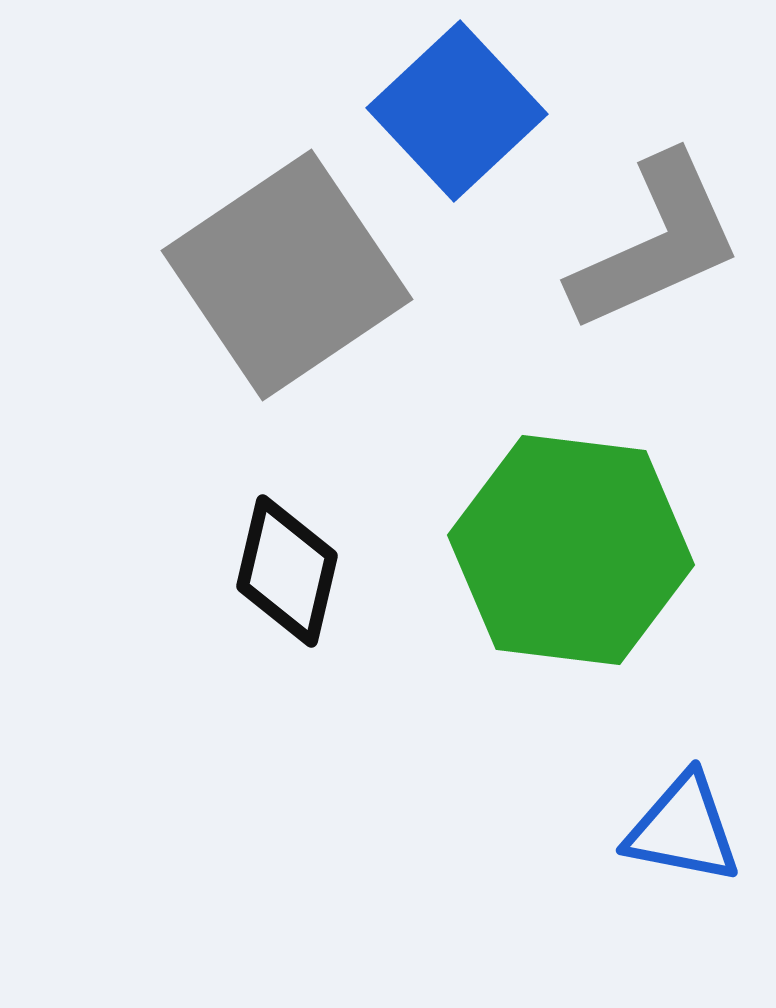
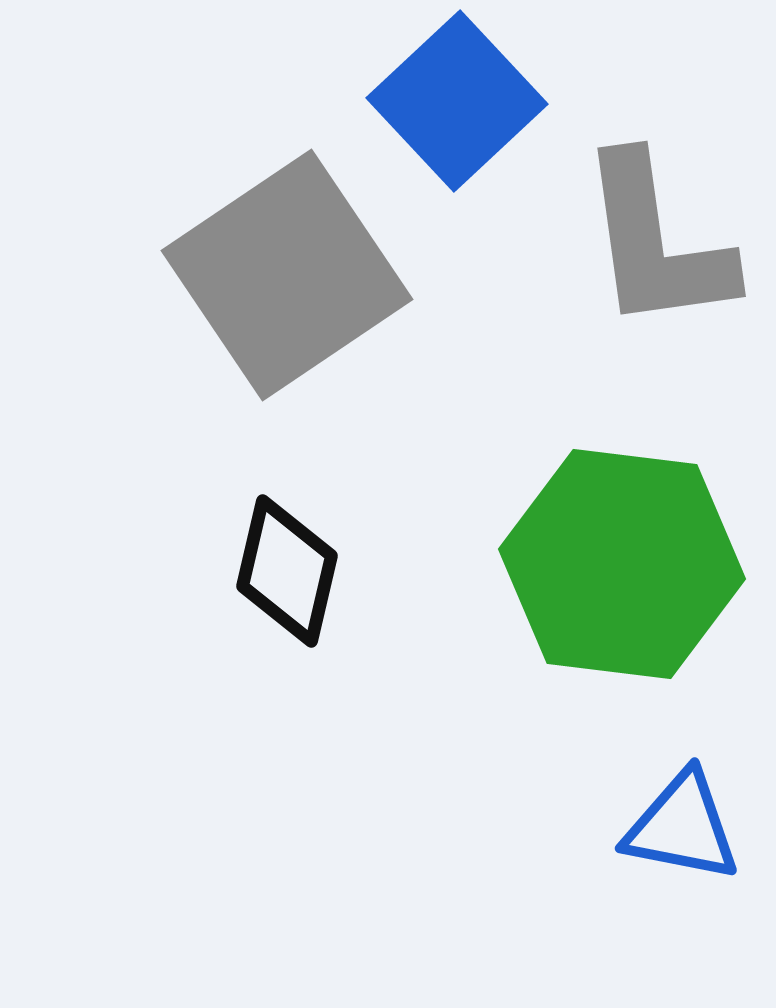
blue square: moved 10 px up
gray L-shape: rotated 106 degrees clockwise
green hexagon: moved 51 px right, 14 px down
blue triangle: moved 1 px left, 2 px up
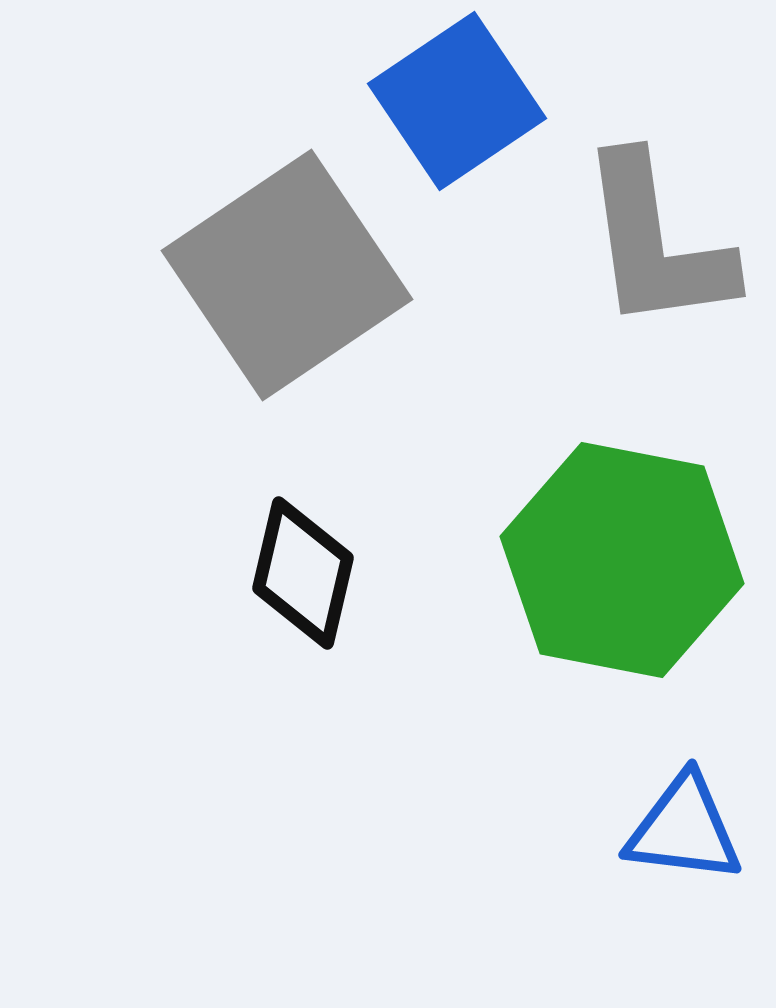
blue square: rotated 9 degrees clockwise
green hexagon: moved 4 px up; rotated 4 degrees clockwise
black diamond: moved 16 px right, 2 px down
blue triangle: moved 2 px right, 2 px down; rotated 4 degrees counterclockwise
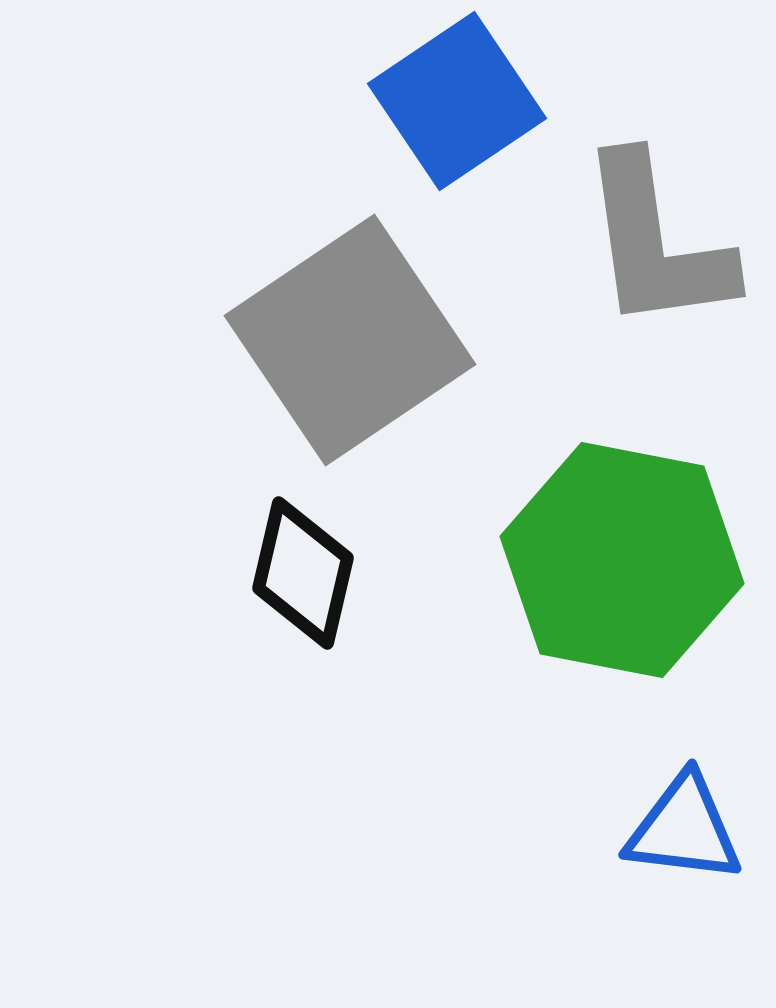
gray square: moved 63 px right, 65 px down
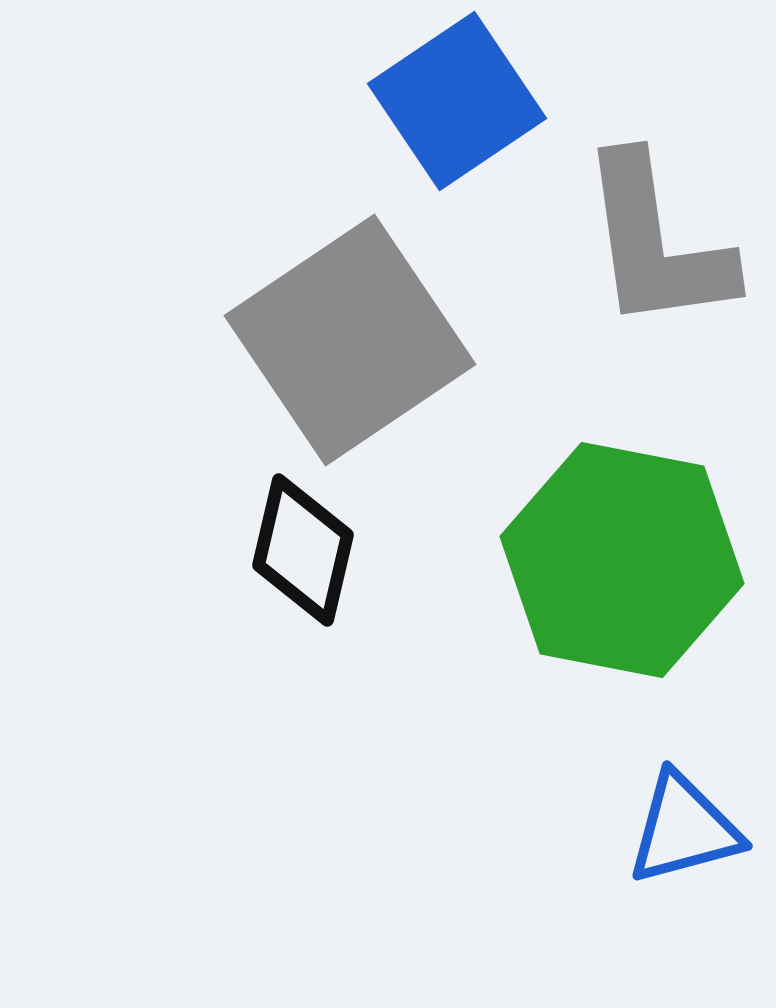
black diamond: moved 23 px up
blue triangle: rotated 22 degrees counterclockwise
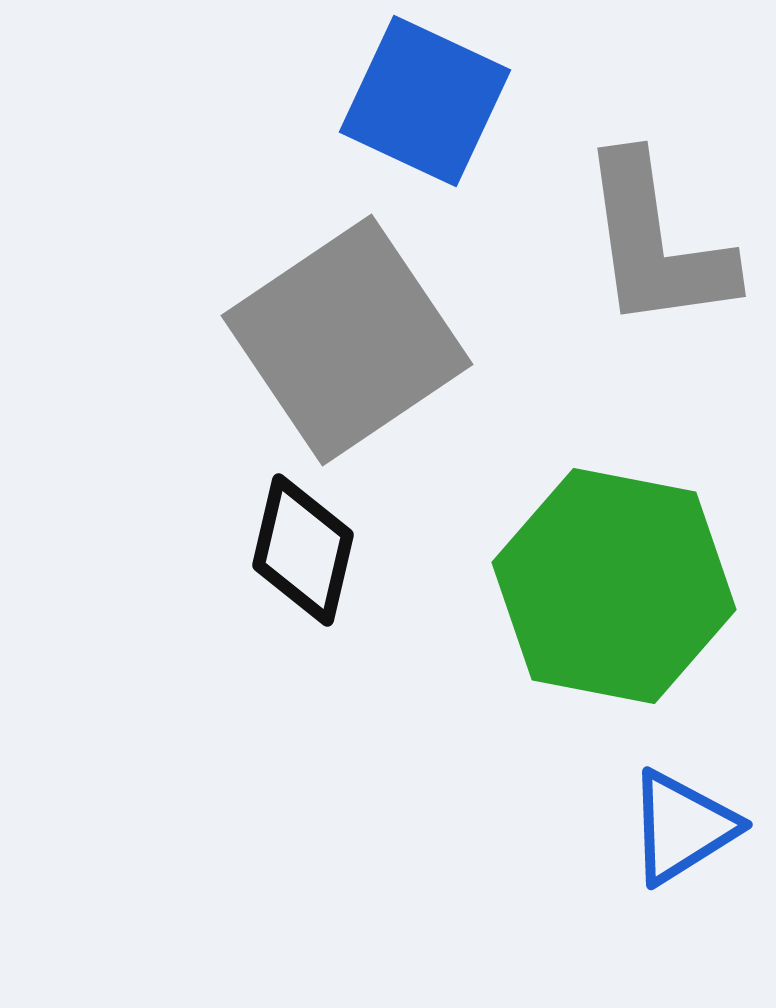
blue square: moved 32 px left; rotated 31 degrees counterclockwise
gray square: moved 3 px left
green hexagon: moved 8 px left, 26 px down
blue triangle: moved 2 px left, 2 px up; rotated 17 degrees counterclockwise
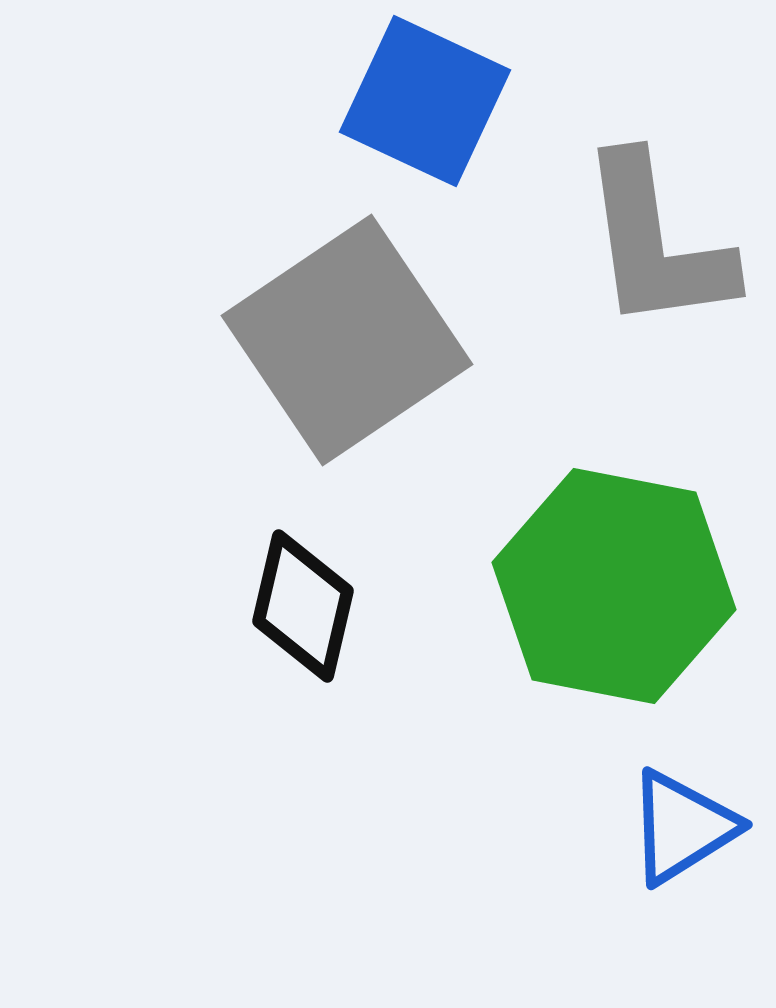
black diamond: moved 56 px down
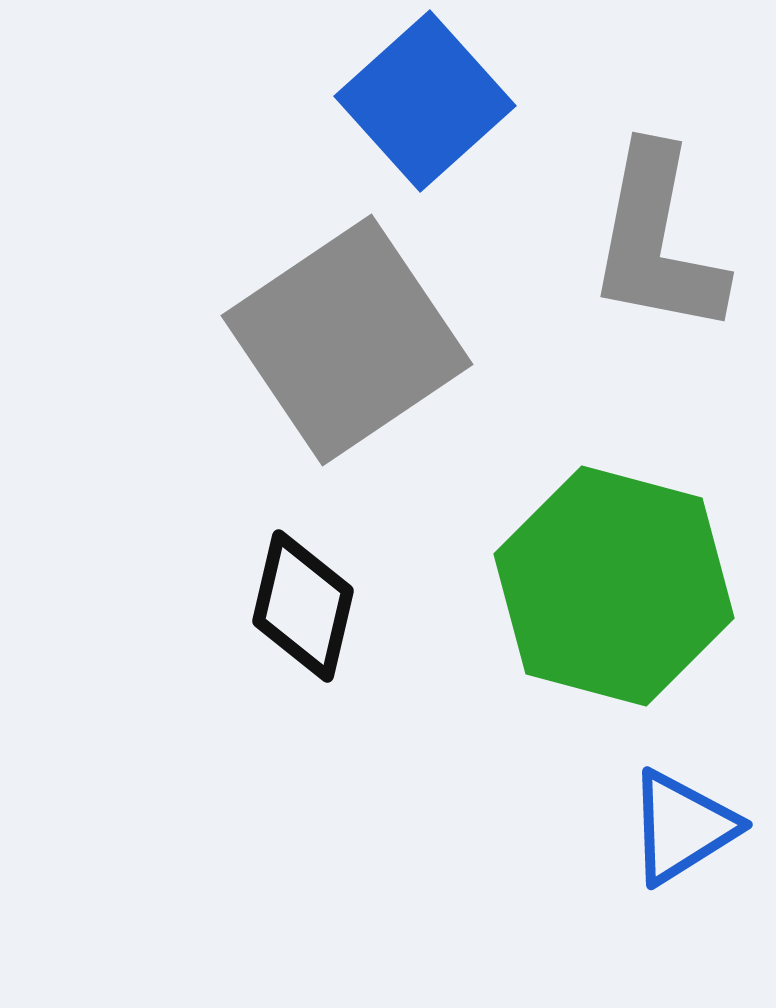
blue square: rotated 23 degrees clockwise
gray L-shape: moved 1 px right, 2 px up; rotated 19 degrees clockwise
green hexagon: rotated 4 degrees clockwise
